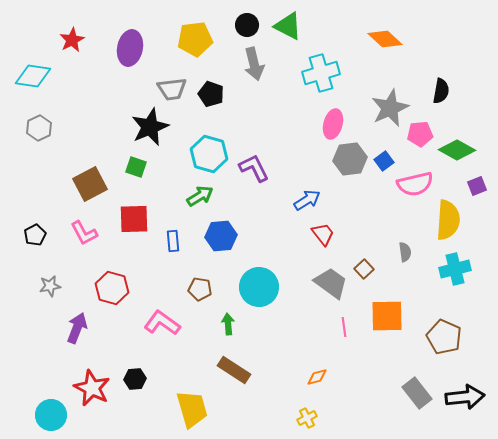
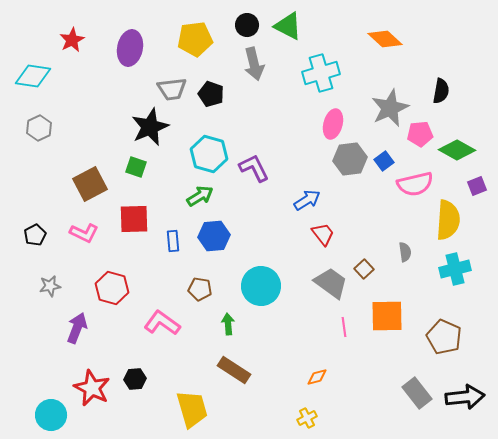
pink L-shape at (84, 233): rotated 36 degrees counterclockwise
blue hexagon at (221, 236): moved 7 px left
cyan circle at (259, 287): moved 2 px right, 1 px up
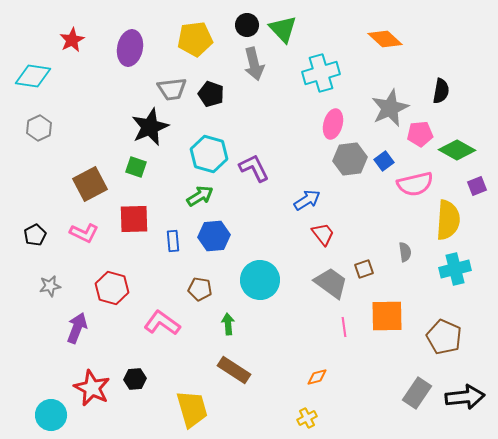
green triangle at (288, 26): moved 5 px left, 3 px down; rotated 20 degrees clockwise
brown square at (364, 269): rotated 24 degrees clockwise
cyan circle at (261, 286): moved 1 px left, 6 px up
gray rectangle at (417, 393): rotated 72 degrees clockwise
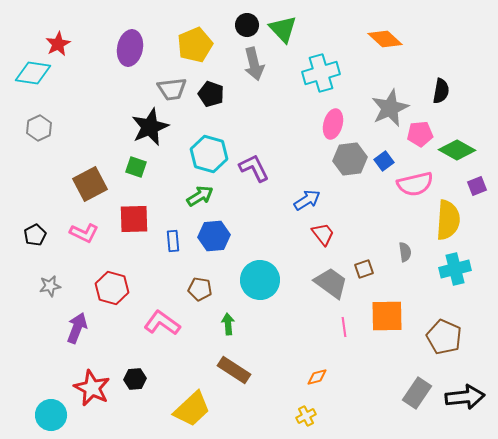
yellow pentagon at (195, 39): moved 6 px down; rotated 16 degrees counterclockwise
red star at (72, 40): moved 14 px left, 4 px down
cyan diamond at (33, 76): moved 3 px up
yellow trapezoid at (192, 409): rotated 63 degrees clockwise
yellow cross at (307, 418): moved 1 px left, 2 px up
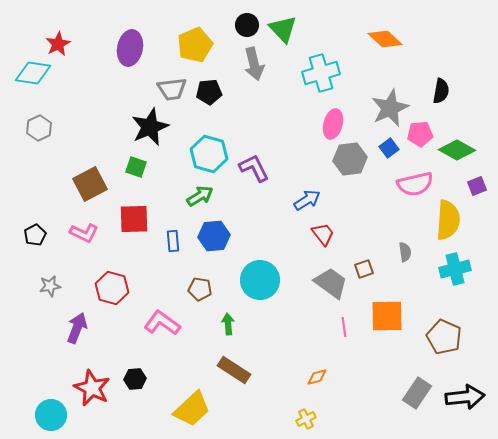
black pentagon at (211, 94): moved 2 px left, 2 px up; rotated 25 degrees counterclockwise
blue square at (384, 161): moved 5 px right, 13 px up
yellow cross at (306, 416): moved 3 px down
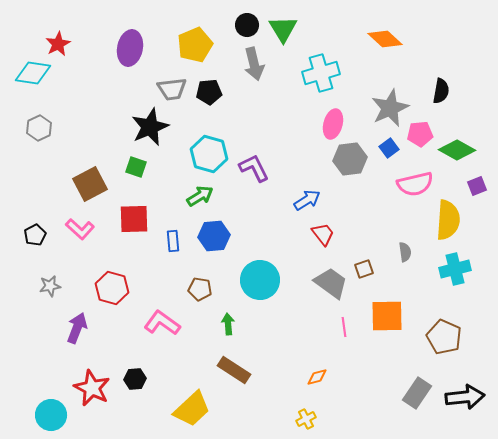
green triangle at (283, 29): rotated 12 degrees clockwise
pink L-shape at (84, 233): moved 4 px left, 4 px up; rotated 16 degrees clockwise
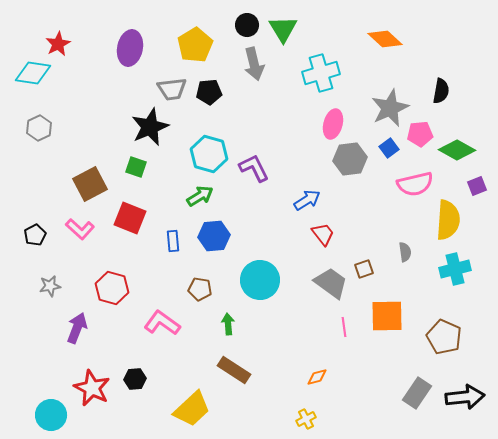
yellow pentagon at (195, 45): rotated 8 degrees counterclockwise
red square at (134, 219): moved 4 px left, 1 px up; rotated 24 degrees clockwise
